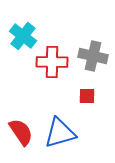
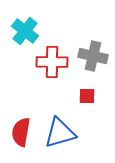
cyan cross: moved 2 px right, 5 px up
red semicircle: rotated 136 degrees counterclockwise
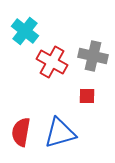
red cross: rotated 28 degrees clockwise
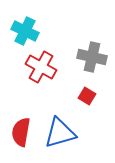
cyan cross: rotated 12 degrees counterclockwise
gray cross: moved 1 px left, 1 px down
red cross: moved 11 px left, 5 px down
red square: rotated 30 degrees clockwise
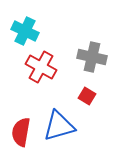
blue triangle: moved 1 px left, 7 px up
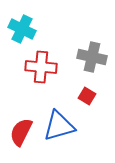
cyan cross: moved 3 px left, 2 px up
red cross: rotated 24 degrees counterclockwise
red semicircle: rotated 16 degrees clockwise
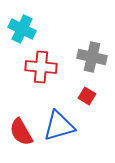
red semicircle: rotated 56 degrees counterclockwise
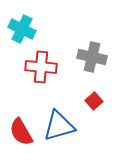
red square: moved 7 px right, 5 px down; rotated 18 degrees clockwise
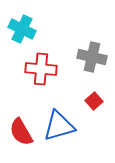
red cross: moved 2 px down
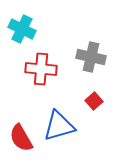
gray cross: moved 1 px left
red semicircle: moved 6 px down
